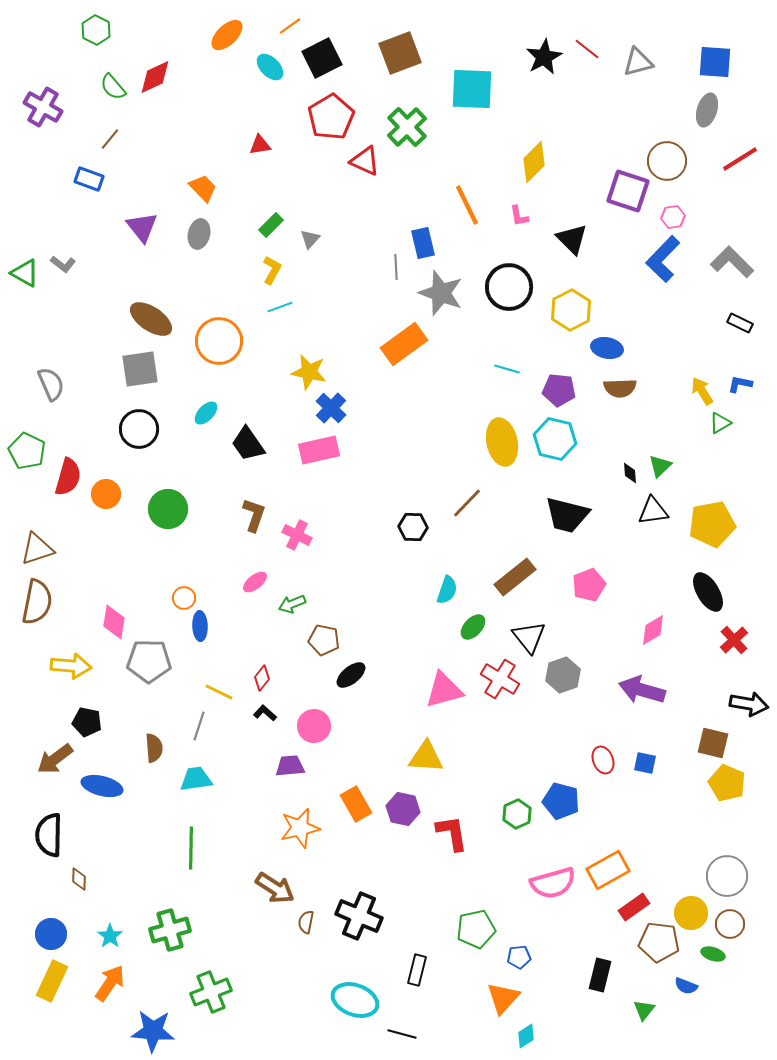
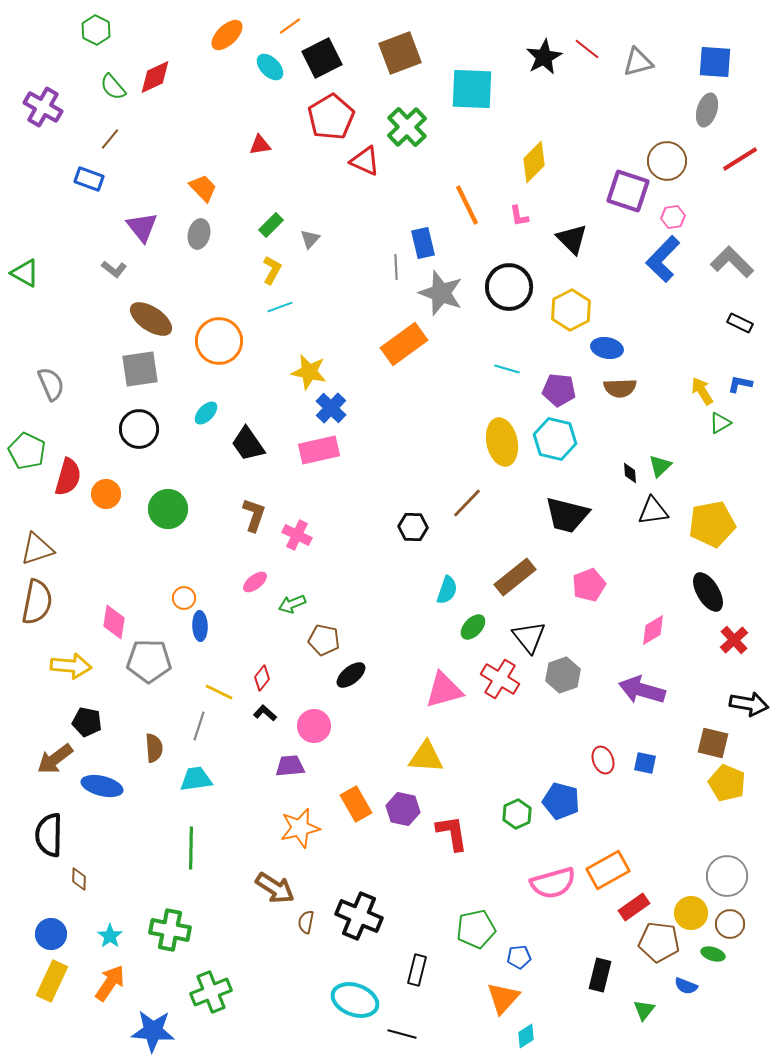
gray L-shape at (63, 264): moved 51 px right, 5 px down
green cross at (170, 930): rotated 27 degrees clockwise
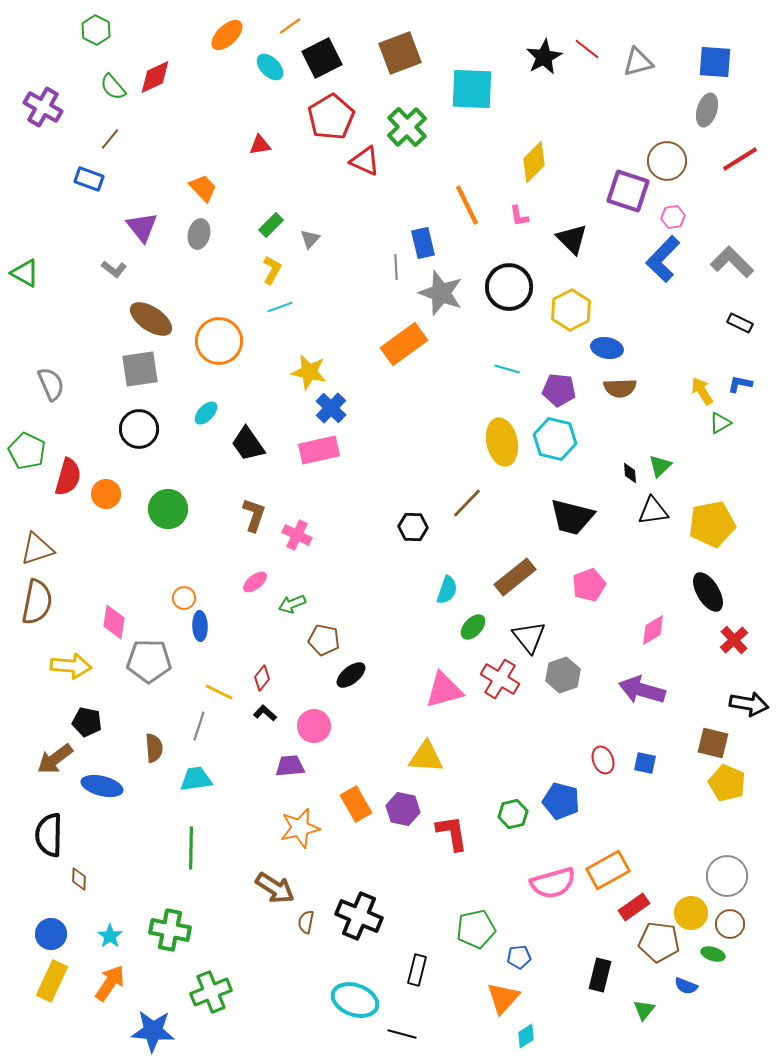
black trapezoid at (567, 515): moved 5 px right, 2 px down
green hexagon at (517, 814): moved 4 px left; rotated 12 degrees clockwise
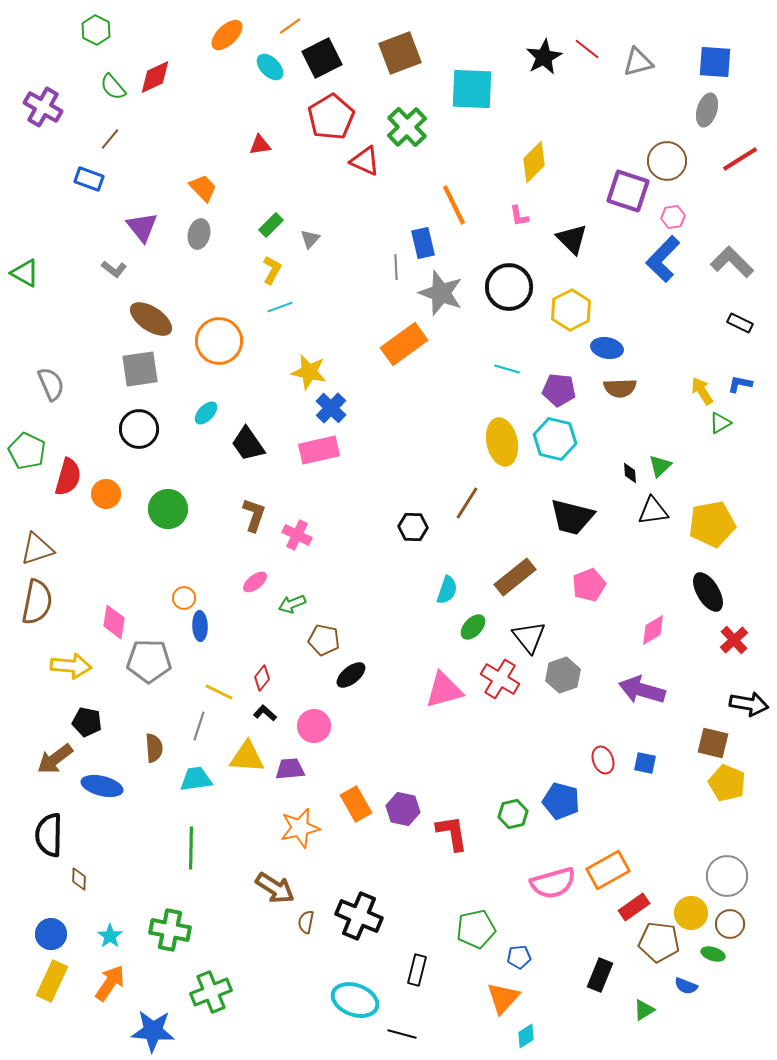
orange line at (467, 205): moved 13 px left
brown line at (467, 503): rotated 12 degrees counterclockwise
yellow triangle at (426, 757): moved 179 px left
purple trapezoid at (290, 766): moved 3 px down
black rectangle at (600, 975): rotated 8 degrees clockwise
green triangle at (644, 1010): rotated 20 degrees clockwise
